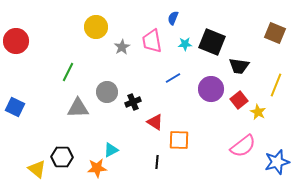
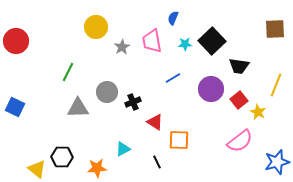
brown square: moved 4 px up; rotated 25 degrees counterclockwise
black square: moved 1 px up; rotated 24 degrees clockwise
pink semicircle: moved 3 px left, 5 px up
cyan triangle: moved 12 px right, 1 px up
black line: rotated 32 degrees counterclockwise
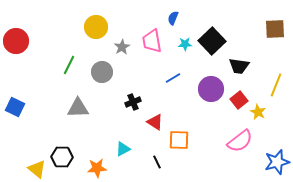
green line: moved 1 px right, 7 px up
gray circle: moved 5 px left, 20 px up
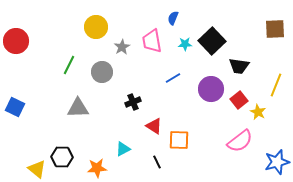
red triangle: moved 1 px left, 4 px down
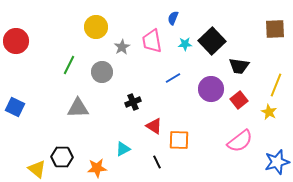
yellow star: moved 11 px right
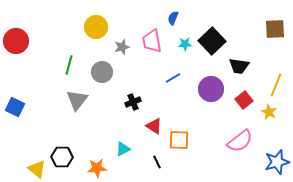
gray star: rotated 14 degrees clockwise
green line: rotated 12 degrees counterclockwise
red square: moved 5 px right
gray triangle: moved 1 px left, 8 px up; rotated 50 degrees counterclockwise
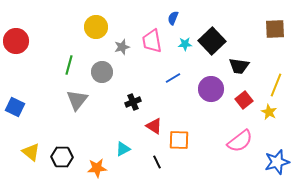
yellow triangle: moved 6 px left, 17 px up
